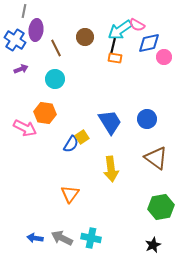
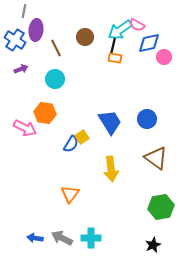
cyan cross: rotated 12 degrees counterclockwise
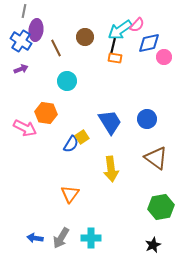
pink semicircle: rotated 77 degrees counterclockwise
blue cross: moved 6 px right, 1 px down
cyan circle: moved 12 px right, 2 px down
orange hexagon: moved 1 px right
gray arrow: moved 1 px left; rotated 85 degrees counterclockwise
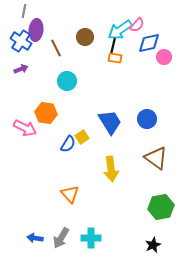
blue semicircle: moved 3 px left
orange triangle: rotated 18 degrees counterclockwise
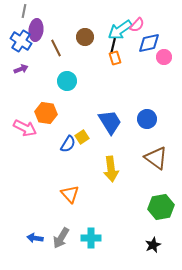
orange rectangle: rotated 64 degrees clockwise
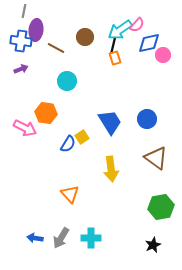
blue cross: rotated 25 degrees counterclockwise
brown line: rotated 36 degrees counterclockwise
pink circle: moved 1 px left, 2 px up
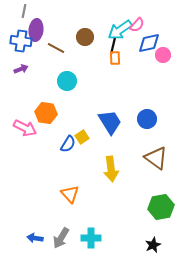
orange rectangle: rotated 16 degrees clockwise
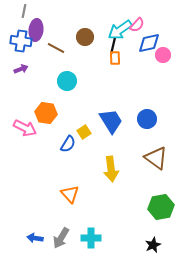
blue trapezoid: moved 1 px right, 1 px up
yellow square: moved 2 px right, 5 px up
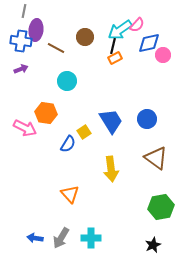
orange rectangle: rotated 64 degrees clockwise
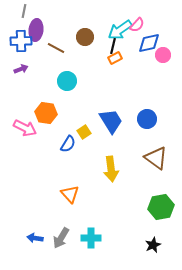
blue cross: rotated 10 degrees counterclockwise
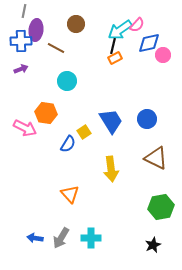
brown circle: moved 9 px left, 13 px up
brown triangle: rotated 10 degrees counterclockwise
